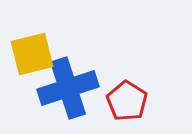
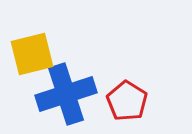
blue cross: moved 2 px left, 6 px down
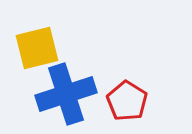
yellow square: moved 5 px right, 6 px up
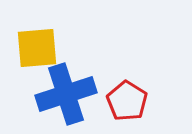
yellow square: rotated 9 degrees clockwise
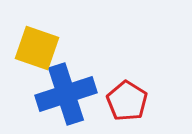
yellow square: rotated 24 degrees clockwise
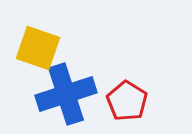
yellow square: moved 1 px right
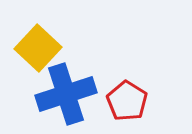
yellow square: rotated 24 degrees clockwise
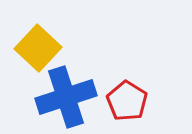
blue cross: moved 3 px down
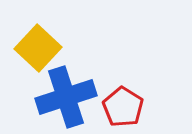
red pentagon: moved 4 px left, 6 px down
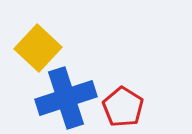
blue cross: moved 1 px down
